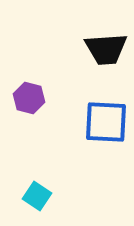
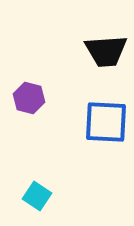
black trapezoid: moved 2 px down
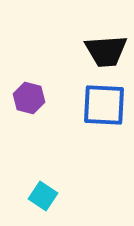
blue square: moved 2 px left, 17 px up
cyan square: moved 6 px right
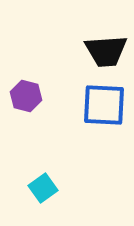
purple hexagon: moved 3 px left, 2 px up
cyan square: moved 8 px up; rotated 20 degrees clockwise
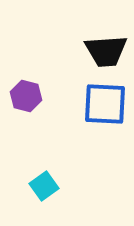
blue square: moved 1 px right, 1 px up
cyan square: moved 1 px right, 2 px up
